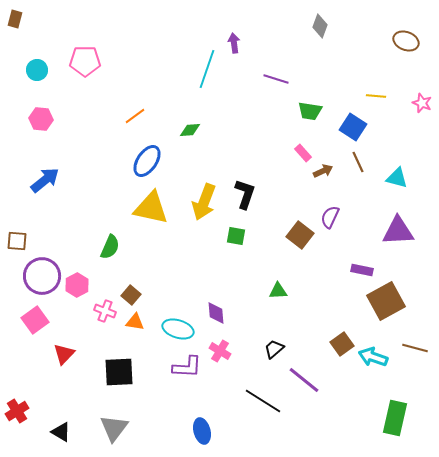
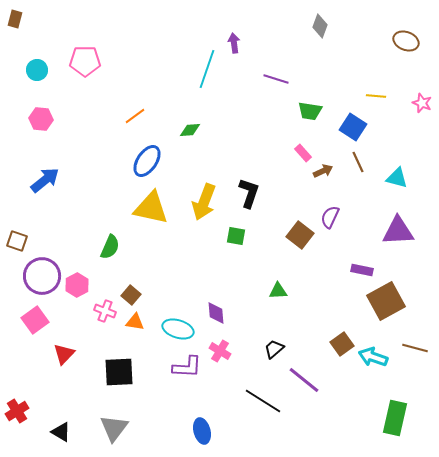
black L-shape at (245, 194): moved 4 px right, 1 px up
brown square at (17, 241): rotated 15 degrees clockwise
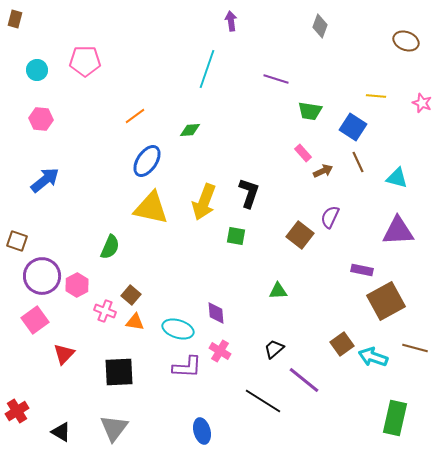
purple arrow at (234, 43): moved 3 px left, 22 px up
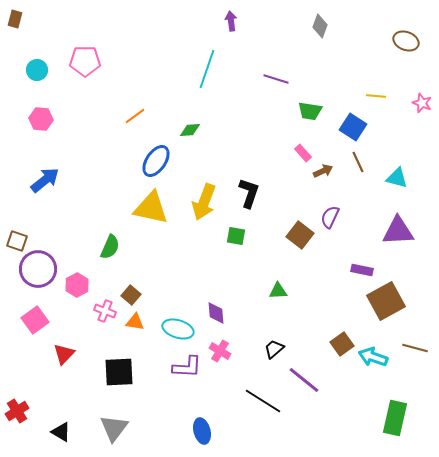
blue ellipse at (147, 161): moved 9 px right
purple circle at (42, 276): moved 4 px left, 7 px up
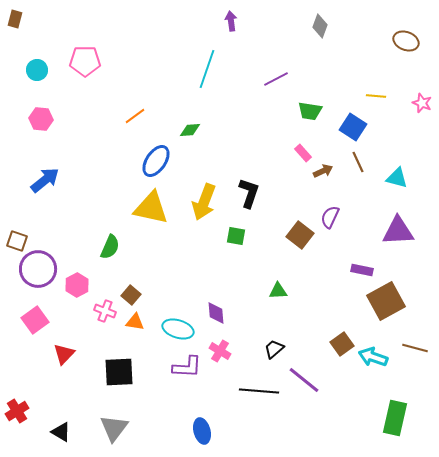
purple line at (276, 79): rotated 45 degrees counterclockwise
black line at (263, 401): moved 4 px left, 10 px up; rotated 27 degrees counterclockwise
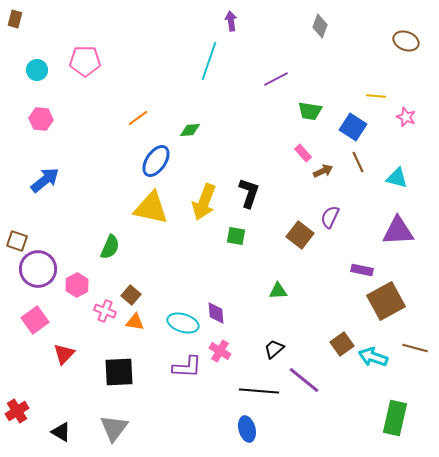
cyan line at (207, 69): moved 2 px right, 8 px up
pink star at (422, 103): moved 16 px left, 14 px down
orange line at (135, 116): moved 3 px right, 2 px down
cyan ellipse at (178, 329): moved 5 px right, 6 px up
blue ellipse at (202, 431): moved 45 px right, 2 px up
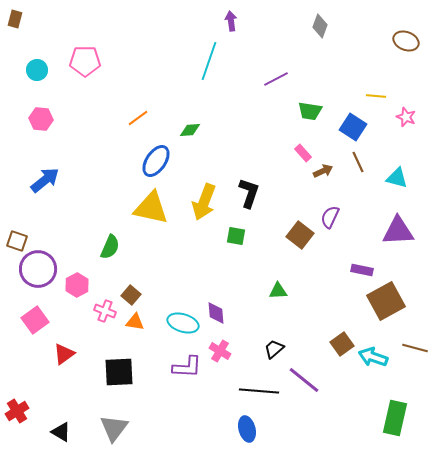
red triangle at (64, 354): rotated 10 degrees clockwise
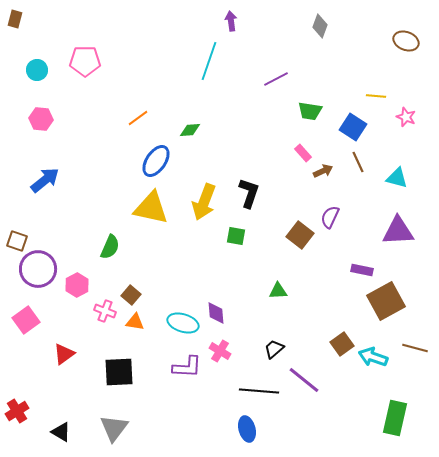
pink square at (35, 320): moved 9 px left
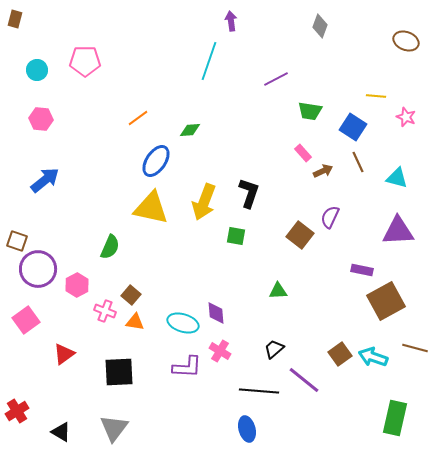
brown square at (342, 344): moved 2 px left, 10 px down
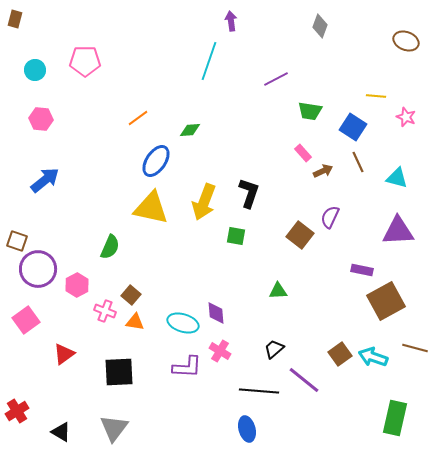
cyan circle at (37, 70): moved 2 px left
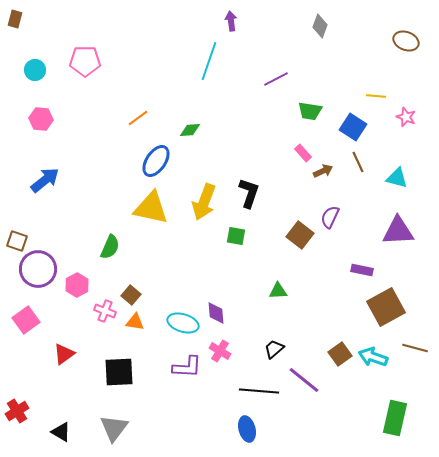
brown square at (386, 301): moved 6 px down
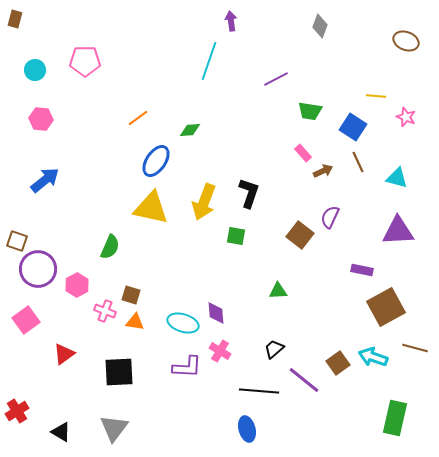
brown square at (131, 295): rotated 24 degrees counterclockwise
brown square at (340, 354): moved 2 px left, 9 px down
